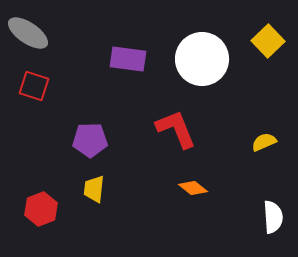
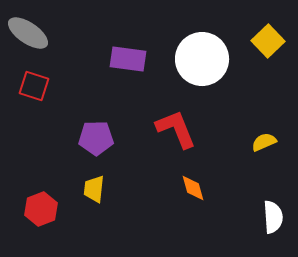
purple pentagon: moved 6 px right, 2 px up
orange diamond: rotated 36 degrees clockwise
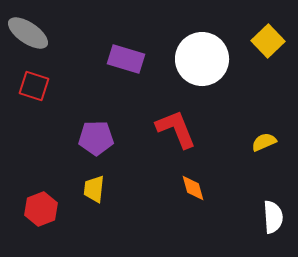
purple rectangle: moved 2 px left; rotated 9 degrees clockwise
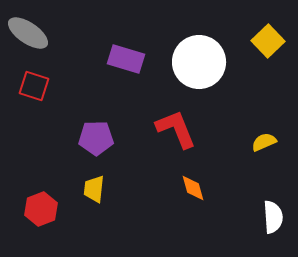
white circle: moved 3 px left, 3 px down
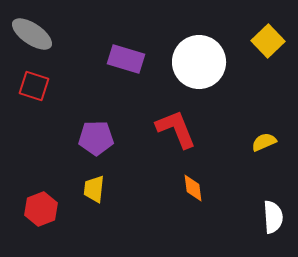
gray ellipse: moved 4 px right, 1 px down
orange diamond: rotated 8 degrees clockwise
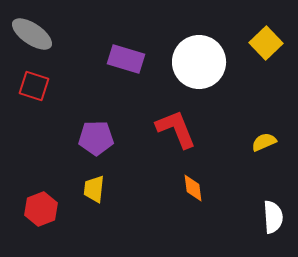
yellow square: moved 2 px left, 2 px down
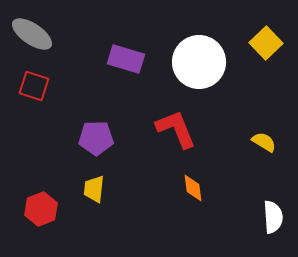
yellow semicircle: rotated 55 degrees clockwise
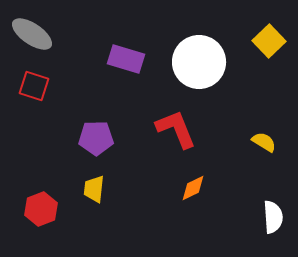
yellow square: moved 3 px right, 2 px up
orange diamond: rotated 72 degrees clockwise
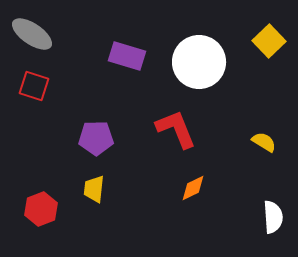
purple rectangle: moved 1 px right, 3 px up
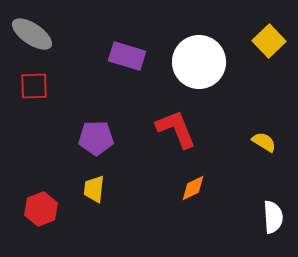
red square: rotated 20 degrees counterclockwise
